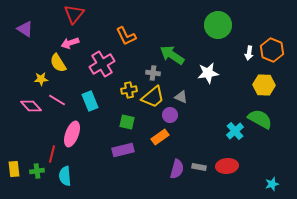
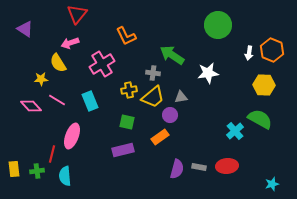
red triangle: moved 3 px right
gray triangle: rotated 32 degrees counterclockwise
pink ellipse: moved 2 px down
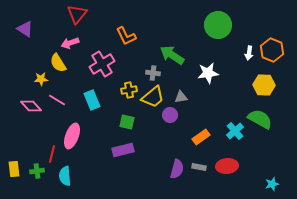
cyan rectangle: moved 2 px right, 1 px up
orange rectangle: moved 41 px right
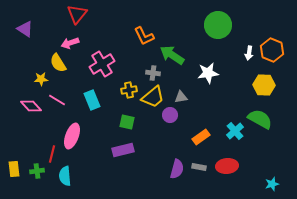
orange L-shape: moved 18 px right
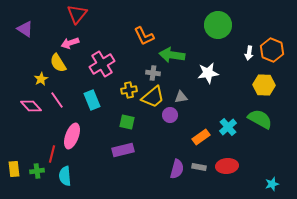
green arrow: rotated 25 degrees counterclockwise
yellow star: rotated 24 degrees counterclockwise
pink line: rotated 24 degrees clockwise
cyan cross: moved 7 px left, 4 px up
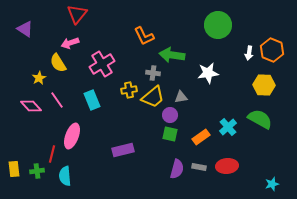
yellow star: moved 2 px left, 1 px up
green square: moved 43 px right, 12 px down
